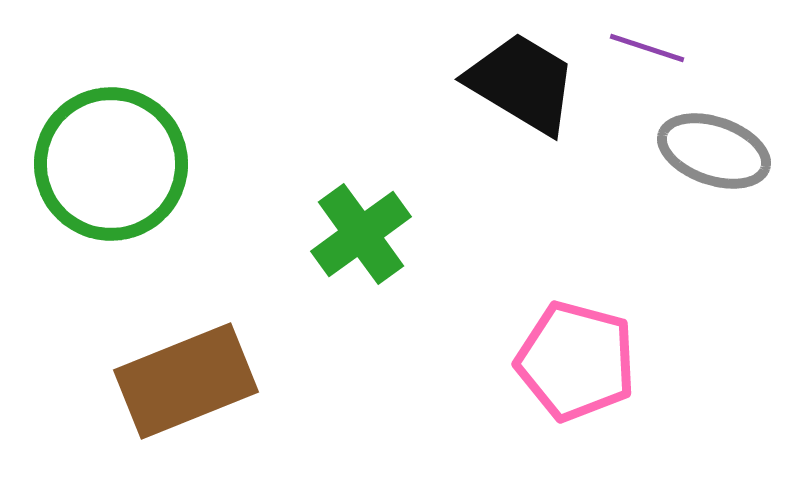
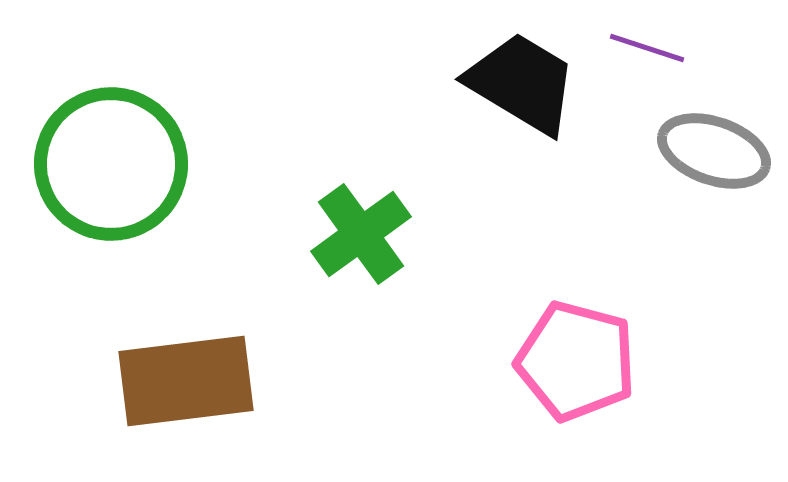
brown rectangle: rotated 15 degrees clockwise
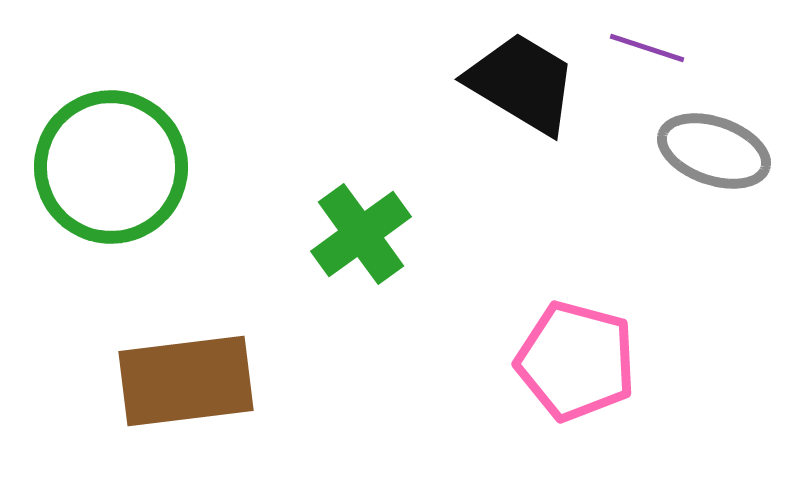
green circle: moved 3 px down
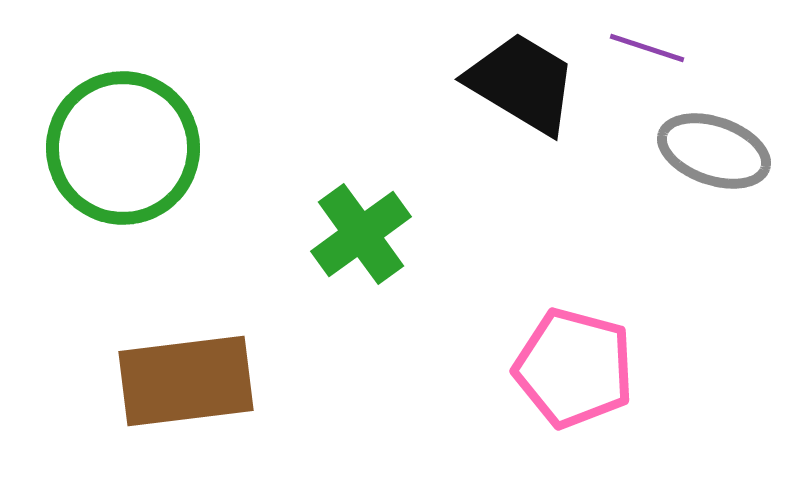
green circle: moved 12 px right, 19 px up
pink pentagon: moved 2 px left, 7 px down
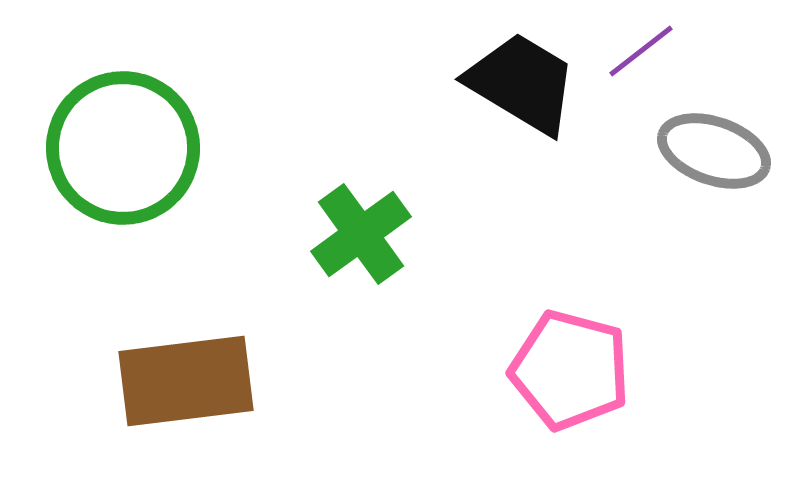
purple line: moved 6 px left, 3 px down; rotated 56 degrees counterclockwise
pink pentagon: moved 4 px left, 2 px down
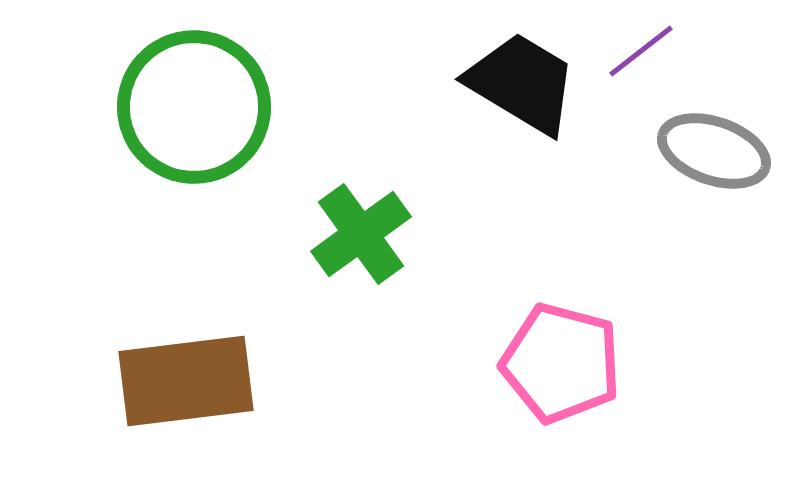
green circle: moved 71 px right, 41 px up
pink pentagon: moved 9 px left, 7 px up
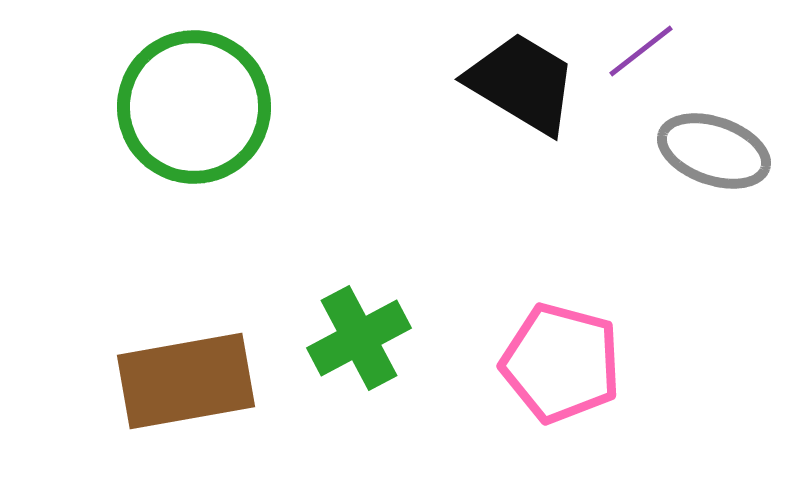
green cross: moved 2 px left, 104 px down; rotated 8 degrees clockwise
brown rectangle: rotated 3 degrees counterclockwise
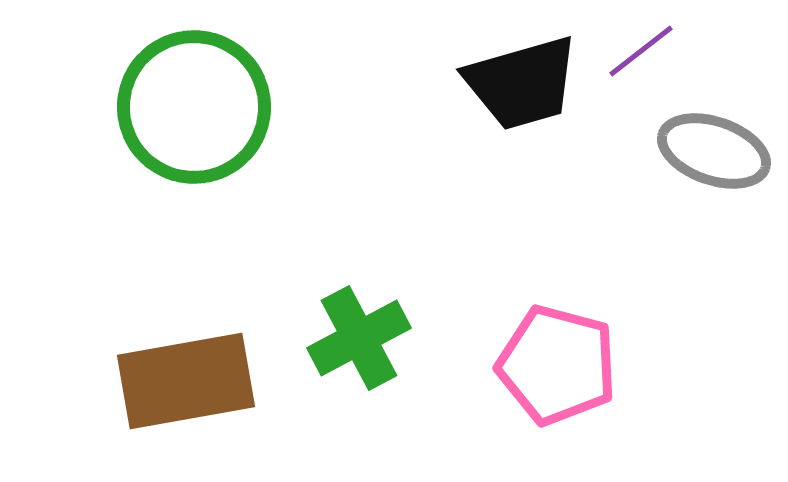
black trapezoid: rotated 133 degrees clockwise
pink pentagon: moved 4 px left, 2 px down
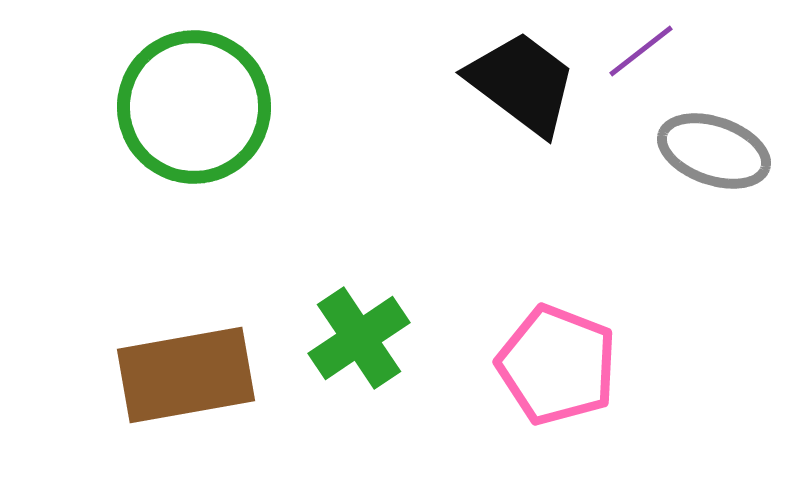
black trapezoid: rotated 127 degrees counterclockwise
green cross: rotated 6 degrees counterclockwise
pink pentagon: rotated 6 degrees clockwise
brown rectangle: moved 6 px up
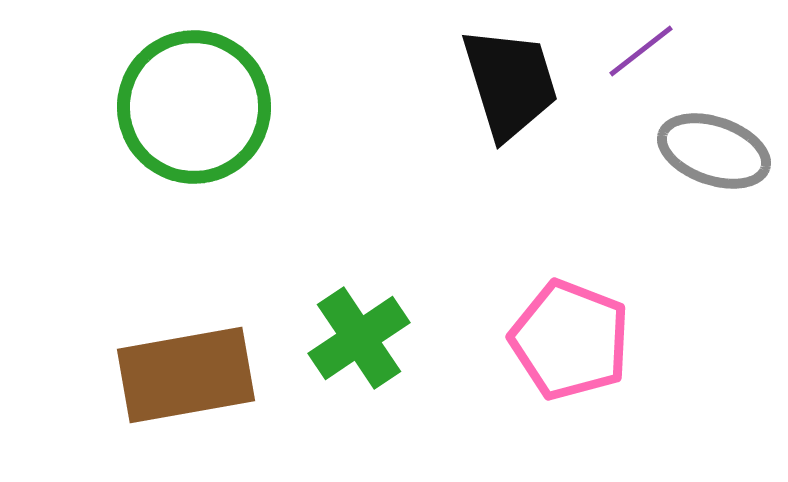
black trapezoid: moved 12 px left; rotated 36 degrees clockwise
pink pentagon: moved 13 px right, 25 px up
